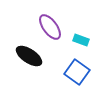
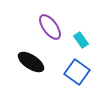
cyan rectangle: rotated 35 degrees clockwise
black ellipse: moved 2 px right, 6 px down
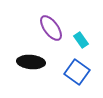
purple ellipse: moved 1 px right, 1 px down
black ellipse: rotated 28 degrees counterclockwise
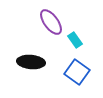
purple ellipse: moved 6 px up
cyan rectangle: moved 6 px left
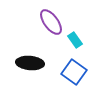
black ellipse: moved 1 px left, 1 px down
blue square: moved 3 px left
